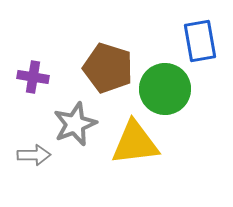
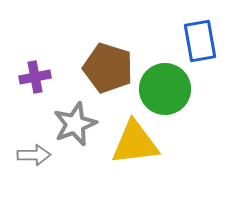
purple cross: moved 2 px right; rotated 20 degrees counterclockwise
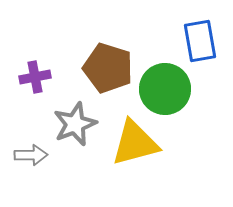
yellow triangle: rotated 8 degrees counterclockwise
gray arrow: moved 3 px left
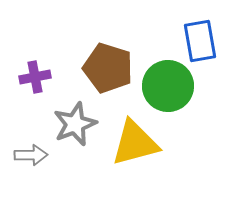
green circle: moved 3 px right, 3 px up
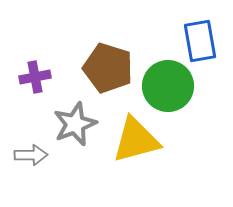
yellow triangle: moved 1 px right, 3 px up
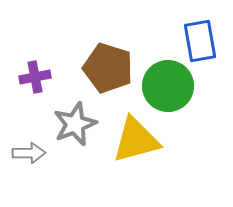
gray arrow: moved 2 px left, 2 px up
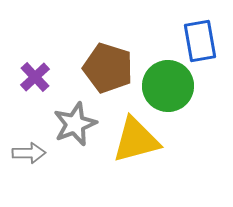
purple cross: rotated 32 degrees counterclockwise
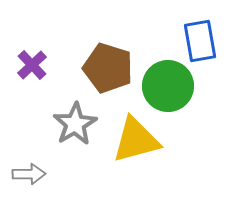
purple cross: moved 3 px left, 12 px up
gray star: rotated 9 degrees counterclockwise
gray arrow: moved 21 px down
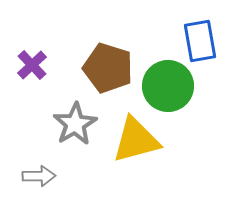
gray arrow: moved 10 px right, 2 px down
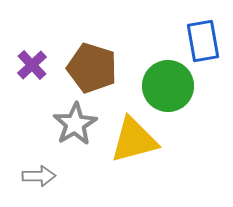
blue rectangle: moved 3 px right
brown pentagon: moved 16 px left
yellow triangle: moved 2 px left
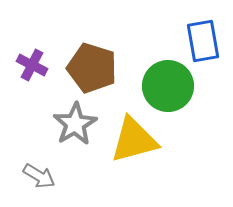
purple cross: rotated 20 degrees counterclockwise
gray arrow: rotated 32 degrees clockwise
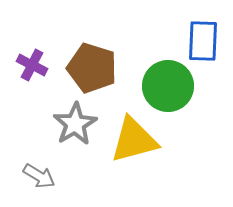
blue rectangle: rotated 12 degrees clockwise
